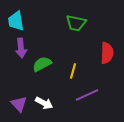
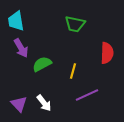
green trapezoid: moved 1 px left, 1 px down
purple arrow: rotated 24 degrees counterclockwise
white arrow: rotated 24 degrees clockwise
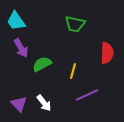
cyan trapezoid: rotated 25 degrees counterclockwise
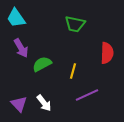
cyan trapezoid: moved 3 px up
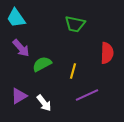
purple arrow: rotated 12 degrees counterclockwise
purple triangle: moved 8 px up; rotated 42 degrees clockwise
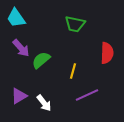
green semicircle: moved 1 px left, 4 px up; rotated 12 degrees counterclockwise
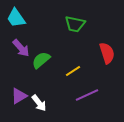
red semicircle: rotated 20 degrees counterclockwise
yellow line: rotated 42 degrees clockwise
white arrow: moved 5 px left
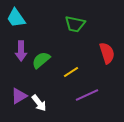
purple arrow: moved 3 px down; rotated 42 degrees clockwise
yellow line: moved 2 px left, 1 px down
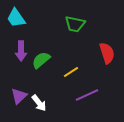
purple triangle: rotated 12 degrees counterclockwise
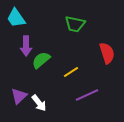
purple arrow: moved 5 px right, 5 px up
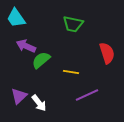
green trapezoid: moved 2 px left
purple arrow: rotated 114 degrees clockwise
yellow line: rotated 42 degrees clockwise
